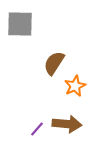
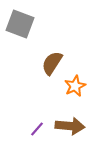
gray square: rotated 20 degrees clockwise
brown semicircle: moved 2 px left
brown arrow: moved 3 px right, 2 px down
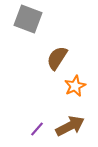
gray square: moved 8 px right, 5 px up
brown semicircle: moved 5 px right, 5 px up
brown arrow: rotated 32 degrees counterclockwise
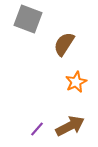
brown semicircle: moved 7 px right, 14 px up
orange star: moved 1 px right, 4 px up
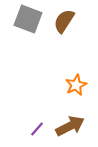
brown semicircle: moved 23 px up
orange star: moved 3 px down
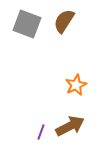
gray square: moved 1 px left, 5 px down
purple line: moved 4 px right, 3 px down; rotated 21 degrees counterclockwise
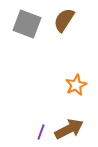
brown semicircle: moved 1 px up
brown arrow: moved 1 px left, 3 px down
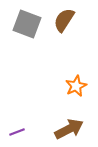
orange star: moved 1 px down
purple line: moved 24 px left; rotated 49 degrees clockwise
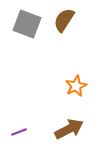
purple line: moved 2 px right
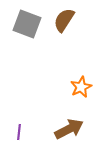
orange star: moved 5 px right, 1 px down
purple line: rotated 63 degrees counterclockwise
